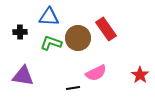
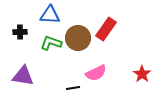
blue triangle: moved 1 px right, 2 px up
red rectangle: rotated 70 degrees clockwise
red star: moved 2 px right, 1 px up
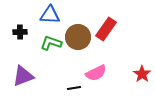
brown circle: moved 1 px up
purple triangle: rotated 30 degrees counterclockwise
black line: moved 1 px right
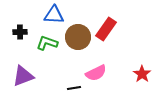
blue triangle: moved 4 px right
green L-shape: moved 4 px left
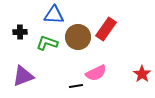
black line: moved 2 px right, 2 px up
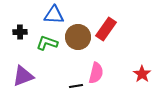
pink semicircle: rotated 50 degrees counterclockwise
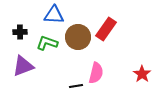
purple triangle: moved 10 px up
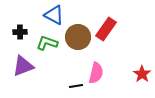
blue triangle: rotated 25 degrees clockwise
